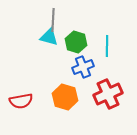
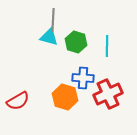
blue cross: moved 11 px down; rotated 25 degrees clockwise
red semicircle: moved 3 px left; rotated 20 degrees counterclockwise
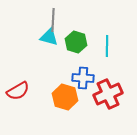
red semicircle: moved 10 px up
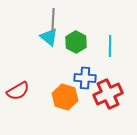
cyan triangle: rotated 24 degrees clockwise
green hexagon: rotated 10 degrees clockwise
cyan line: moved 3 px right
blue cross: moved 2 px right
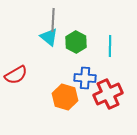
red semicircle: moved 2 px left, 16 px up
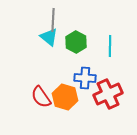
red semicircle: moved 25 px right, 22 px down; rotated 85 degrees clockwise
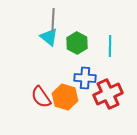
green hexagon: moved 1 px right, 1 px down
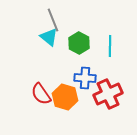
gray line: rotated 25 degrees counterclockwise
green hexagon: moved 2 px right
red semicircle: moved 3 px up
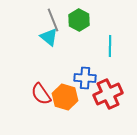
green hexagon: moved 23 px up
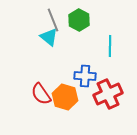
blue cross: moved 2 px up
